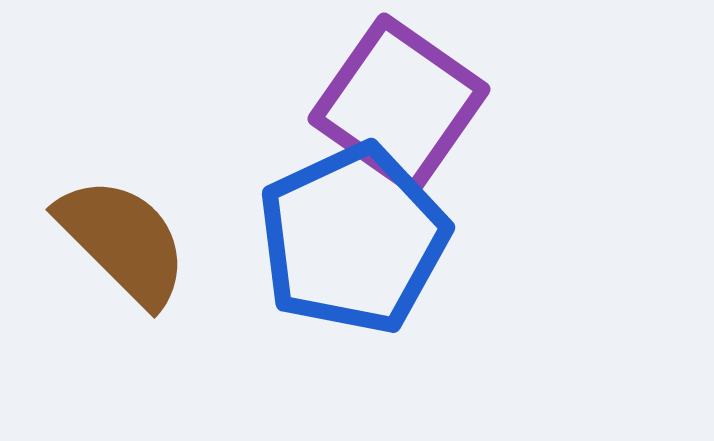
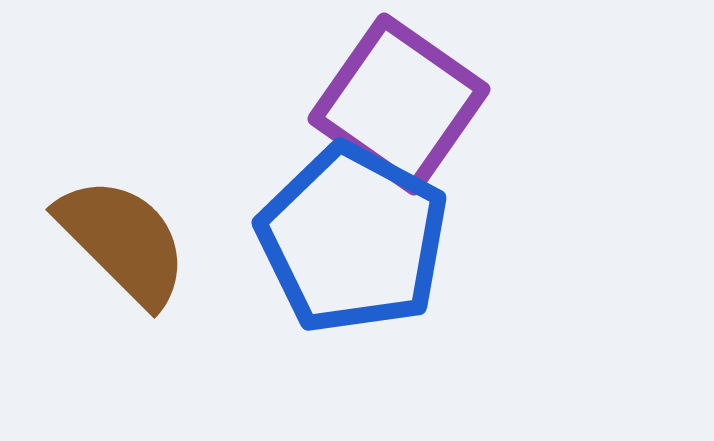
blue pentagon: rotated 19 degrees counterclockwise
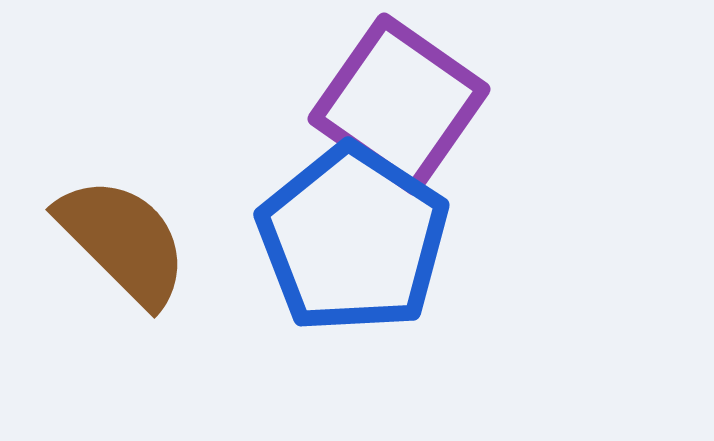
blue pentagon: rotated 5 degrees clockwise
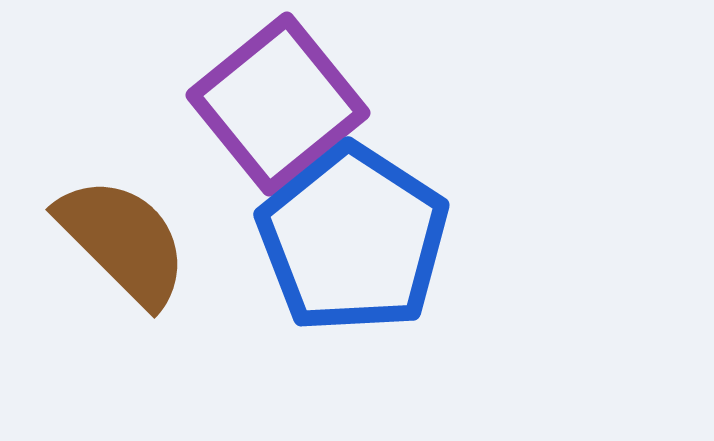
purple square: moved 121 px left; rotated 16 degrees clockwise
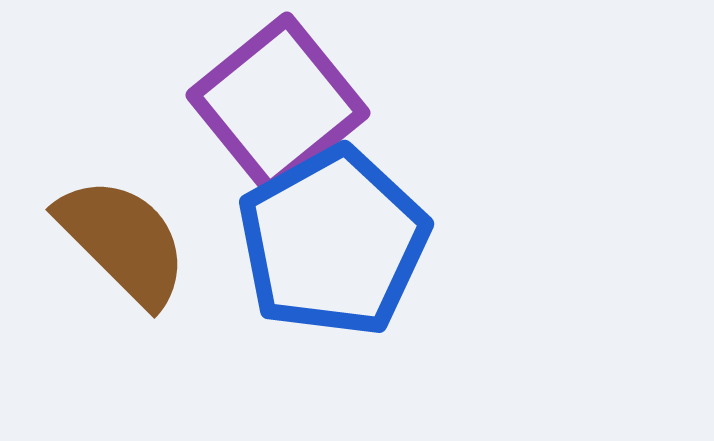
blue pentagon: moved 20 px left, 3 px down; rotated 10 degrees clockwise
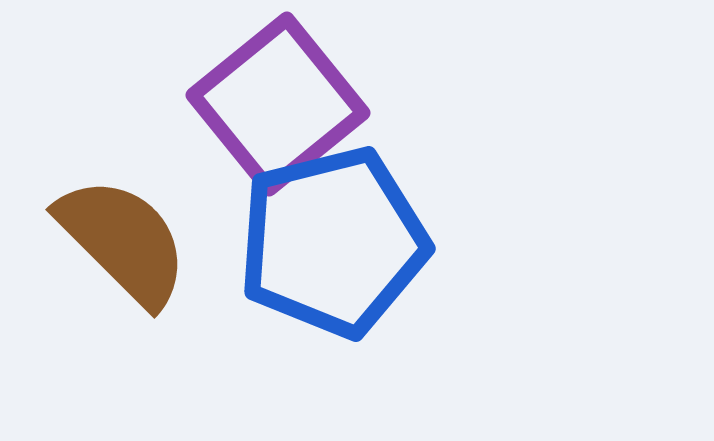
blue pentagon: rotated 15 degrees clockwise
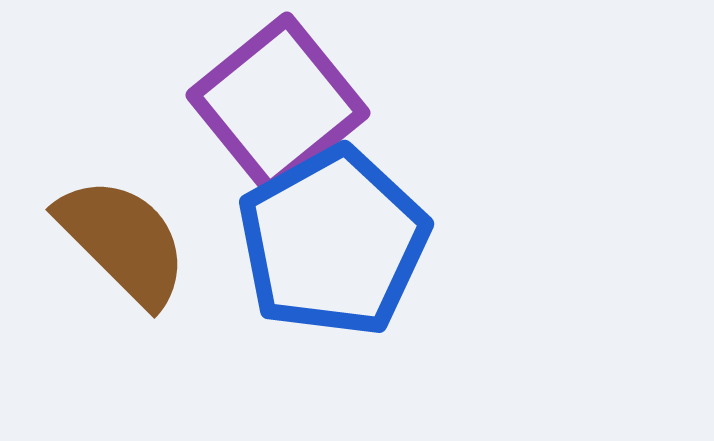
blue pentagon: rotated 15 degrees counterclockwise
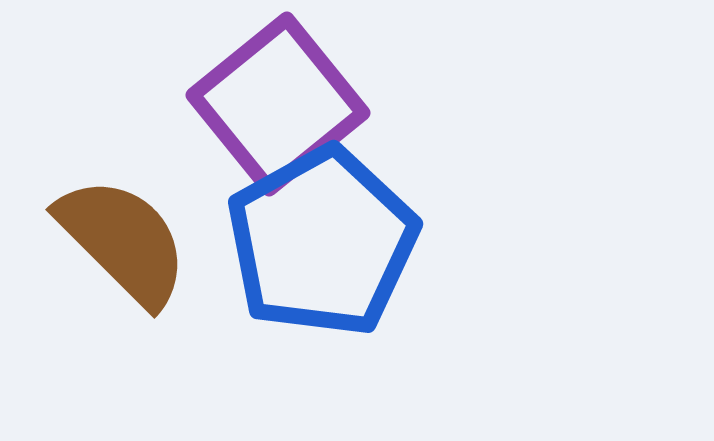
blue pentagon: moved 11 px left
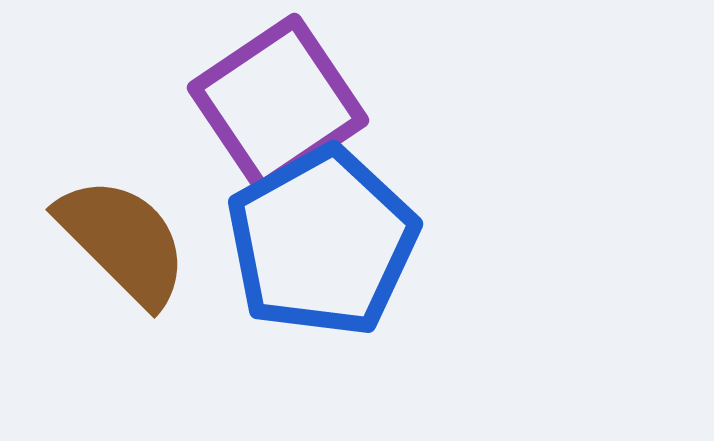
purple square: rotated 5 degrees clockwise
